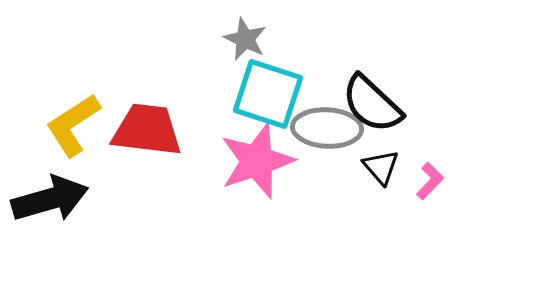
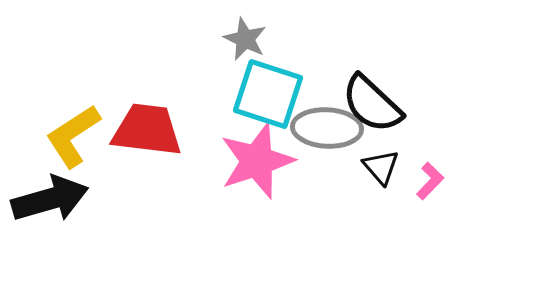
yellow L-shape: moved 11 px down
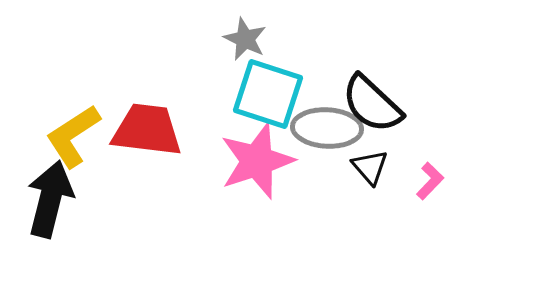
black triangle: moved 11 px left
black arrow: rotated 60 degrees counterclockwise
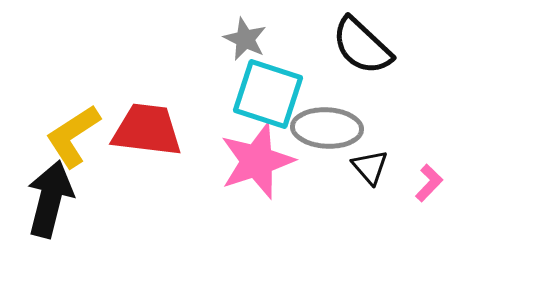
black semicircle: moved 10 px left, 58 px up
pink L-shape: moved 1 px left, 2 px down
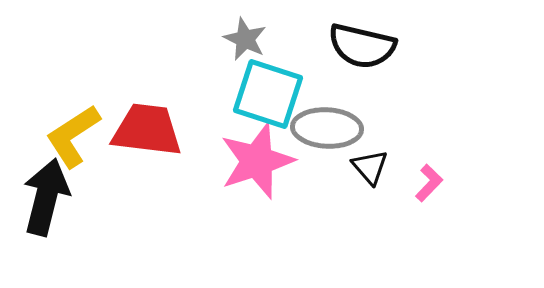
black semicircle: rotated 30 degrees counterclockwise
black arrow: moved 4 px left, 2 px up
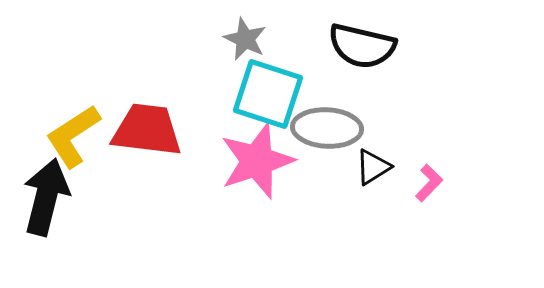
black triangle: moved 3 px right; rotated 39 degrees clockwise
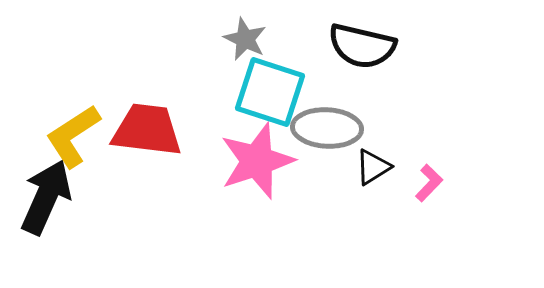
cyan square: moved 2 px right, 2 px up
black arrow: rotated 10 degrees clockwise
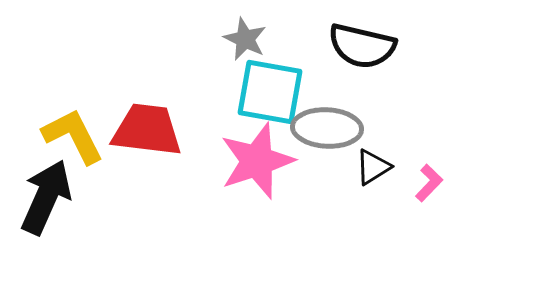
cyan square: rotated 8 degrees counterclockwise
yellow L-shape: rotated 96 degrees clockwise
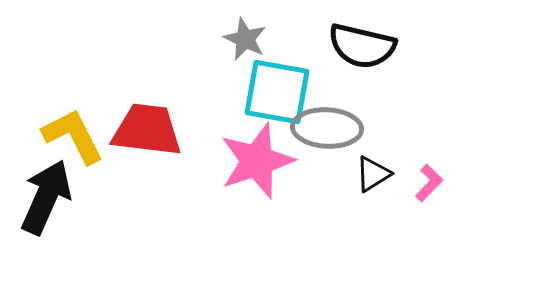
cyan square: moved 7 px right
black triangle: moved 7 px down
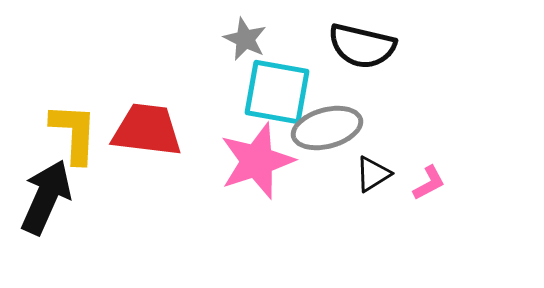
gray ellipse: rotated 18 degrees counterclockwise
yellow L-shape: moved 1 px right, 3 px up; rotated 30 degrees clockwise
pink L-shape: rotated 18 degrees clockwise
